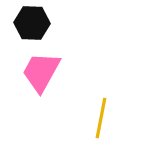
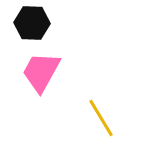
yellow line: rotated 42 degrees counterclockwise
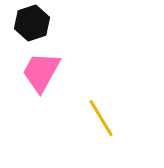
black hexagon: rotated 20 degrees counterclockwise
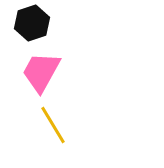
yellow line: moved 48 px left, 7 px down
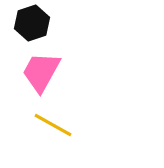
yellow line: rotated 30 degrees counterclockwise
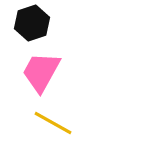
yellow line: moved 2 px up
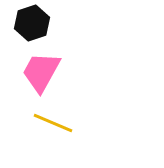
yellow line: rotated 6 degrees counterclockwise
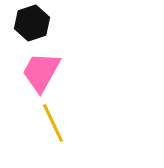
yellow line: rotated 42 degrees clockwise
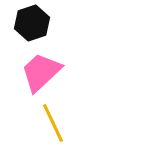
pink trapezoid: rotated 18 degrees clockwise
